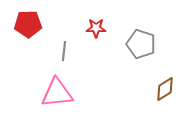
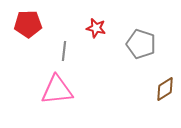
red star: rotated 12 degrees clockwise
pink triangle: moved 3 px up
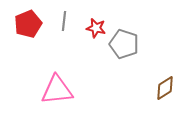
red pentagon: rotated 20 degrees counterclockwise
gray pentagon: moved 17 px left
gray line: moved 30 px up
brown diamond: moved 1 px up
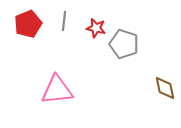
brown diamond: rotated 70 degrees counterclockwise
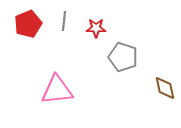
red star: rotated 12 degrees counterclockwise
gray pentagon: moved 1 px left, 13 px down
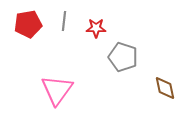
red pentagon: rotated 12 degrees clockwise
pink triangle: rotated 48 degrees counterclockwise
